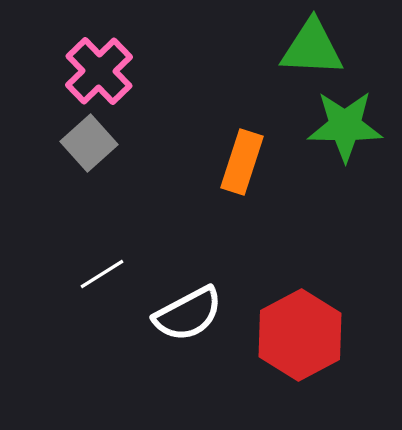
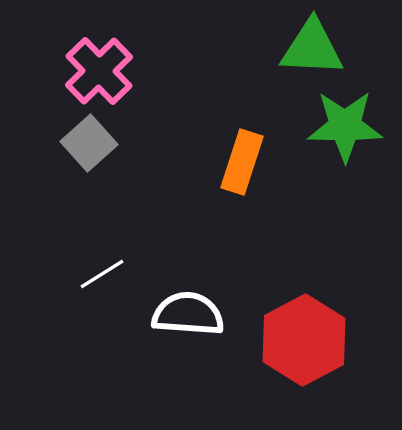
white semicircle: rotated 148 degrees counterclockwise
red hexagon: moved 4 px right, 5 px down
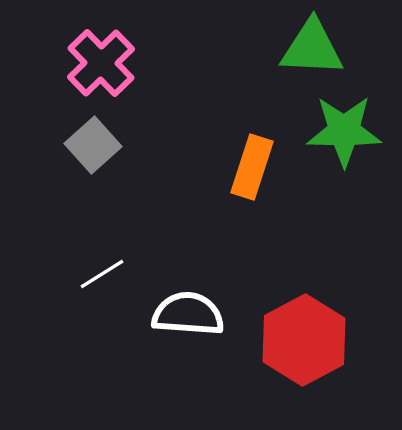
pink cross: moved 2 px right, 8 px up
green star: moved 1 px left, 5 px down
gray square: moved 4 px right, 2 px down
orange rectangle: moved 10 px right, 5 px down
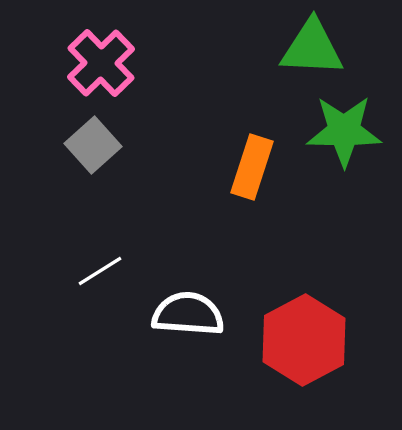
white line: moved 2 px left, 3 px up
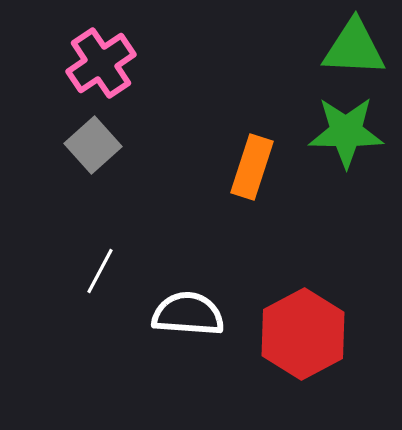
green triangle: moved 42 px right
pink cross: rotated 10 degrees clockwise
green star: moved 2 px right, 1 px down
white line: rotated 30 degrees counterclockwise
red hexagon: moved 1 px left, 6 px up
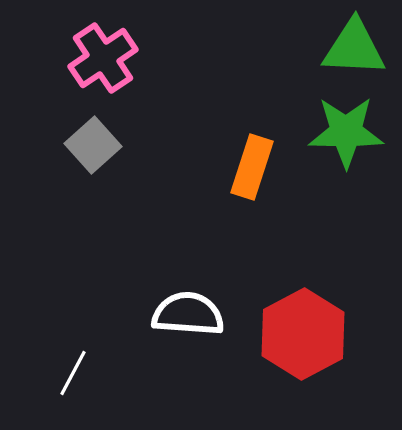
pink cross: moved 2 px right, 5 px up
white line: moved 27 px left, 102 px down
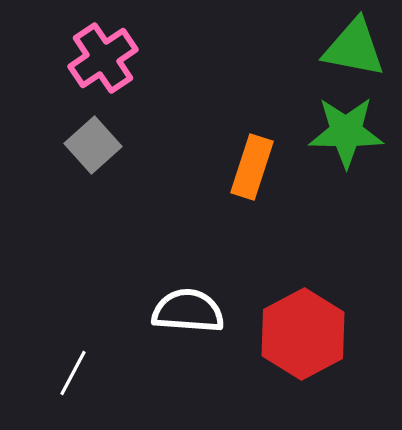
green triangle: rotated 8 degrees clockwise
white semicircle: moved 3 px up
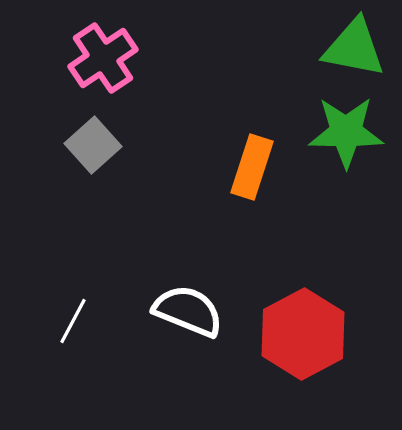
white semicircle: rotated 18 degrees clockwise
white line: moved 52 px up
